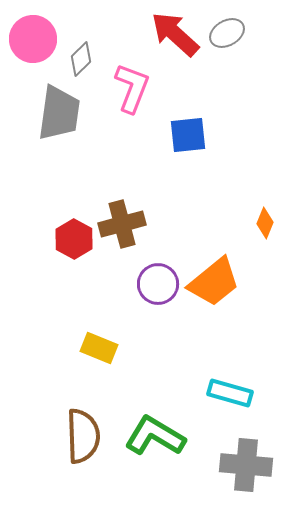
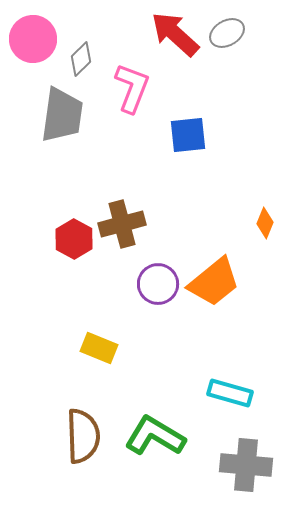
gray trapezoid: moved 3 px right, 2 px down
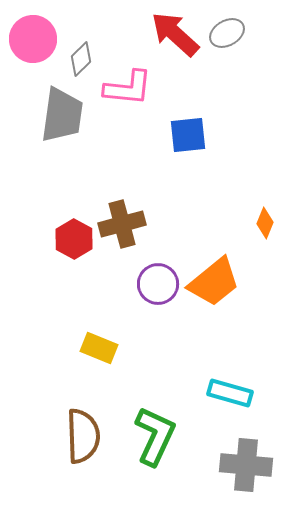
pink L-shape: moved 4 px left; rotated 75 degrees clockwise
green L-shape: rotated 84 degrees clockwise
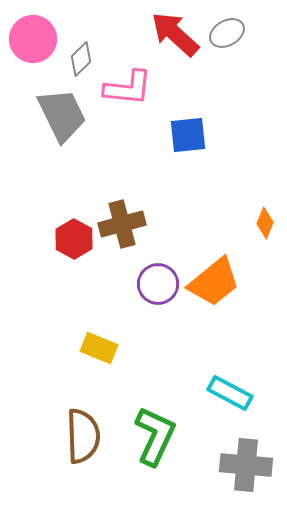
gray trapezoid: rotated 34 degrees counterclockwise
cyan rectangle: rotated 12 degrees clockwise
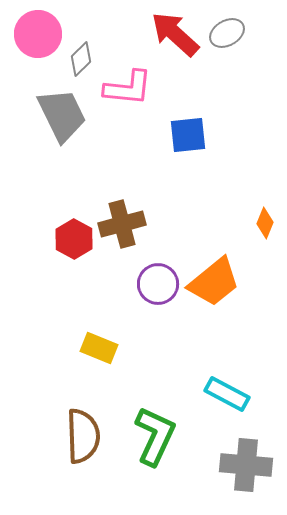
pink circle: moved 5 px right, 5 px up
cyan rectangle: moved 3 px left, 1 px down
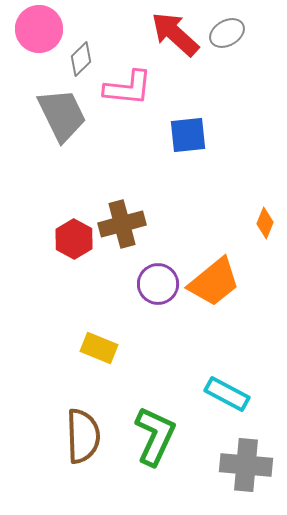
pink circle: moved 1 px right, 5 px up
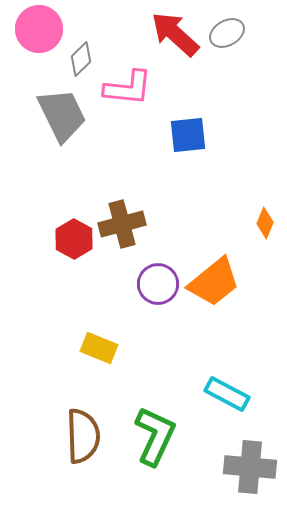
gray cross: moved 4 px right, 2 px down
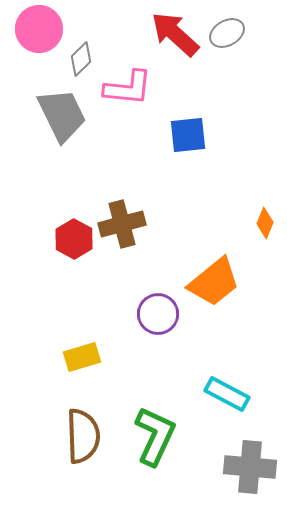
purple circle: moved 30 px down
yellow rectangle: moved 17 px left, 9 px down; rotated 39 degrees counterclockwise
